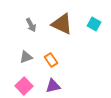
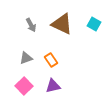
gray triangle: moved 1 px down
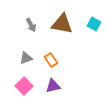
brown triangle: rotated 15 degrees counterclockwise
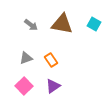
gray arrow: rotated 24 degrees counterclockwise
purple triangle: rotated 21 degrees counterclockwise
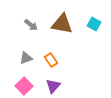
purple triangle: rotated 14 degrees counterclockwise
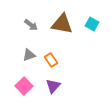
cyan square: moved 2 px left
gray triangle: moved 3 px right, 3 px up
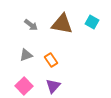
cyan square: moved 2 px up
gray triangle: moved 3 px left
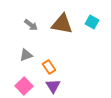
orange rectangle: moved 2 px left, 7 px down
purple triangle: rotated 14 degrees counterclockwise
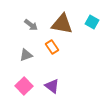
orange rectangle: moved 3 px right, 20 px up
purple triangle: moved 1 px left; rotated 21 degrees counterclockwise
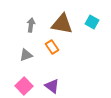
gray arrow: rotated 120 degrees counterclockwise
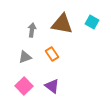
gray arrow: moved 1 px right, 5 px down
orange rectangle: moved 7 px down
gray triangle: moved 1 px left, 2 px down
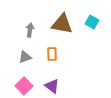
gray arrow: moved 2 px left
orange rectangle: rotated 32 degrees clockwise
